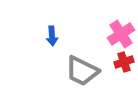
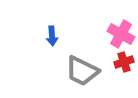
pink cross: rotated 28 degrees counterclockwise
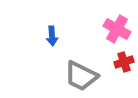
pink cross: moved 4 px left, 5 px up
gray trapezoid: moved 1 px left, 5 px down
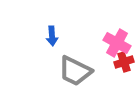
pink cross: moved 14 px down
gray trapezoid: moved 6 px left, 5 px up
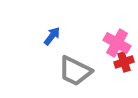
blue arrow: rotated 138 degrees counterclockwise
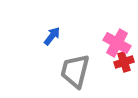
gray trapezoid: rotated 78 degrees clockwise
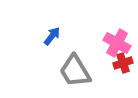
red cross: moved 1 px left, 1 px down
gray trapezoid: rotated 45 degrees counterclockwise
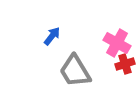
red cross: moved 2 px right, 1 px down
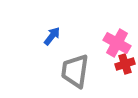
gray trapezoid: rotated 39 degrees clockwise
